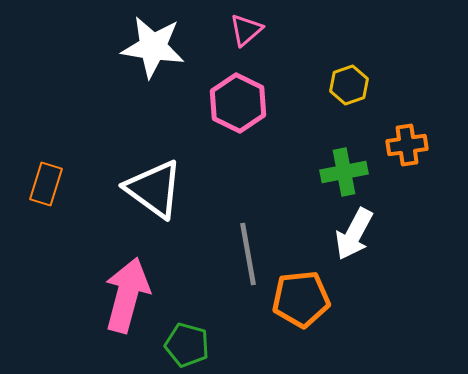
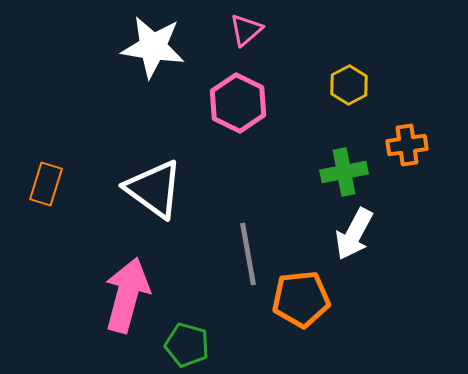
yellow hexagon: rotated 9 degrees counterclockwise
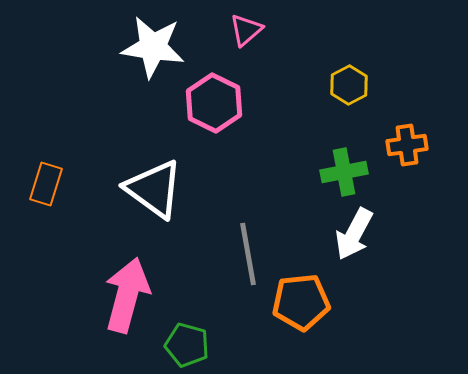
pink hexagon: moved 24 px left
orange pentagon: moved 3 px down
